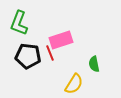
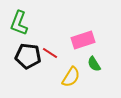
pink rectangle: moved 22 px right
red line: rotated 35 degrees counterclockwise
green semicircle: rotated 21 degrees counterclockwise
yellow semicircle: moved 3 px left, 7 px up
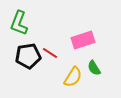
black pentagon: rotated 15 degrees counterclockwise
green semicircle: moved 4 px down
yellow semicircle: moved 2 px right
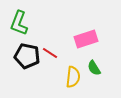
pink rectangle: moved 3 px right, 1 px up
black pentagon: moved 1 px left; rotated 20 degrees clockwise
yellow semicircle: rotated 25 degrees counterclockwise
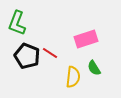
green L-shape: moved 2 px left
black pentagon: rotated 10 degrees clockwise
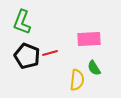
green L-shape: moved 5 px right, 1 px up
pink rectangle: moved 3 px right; rotated 15 degrees clockwise
red line: rotated 49 degrees counterclockwise
yellow semicircle: moved 4 px right, 3 px down
